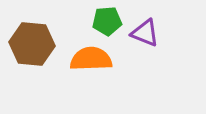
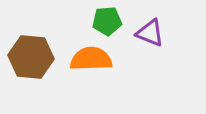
purple triangle: moved 5 px right
brown hexagon: moved 1 px left, 13 px down
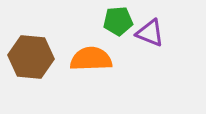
green pentagon: moved 11 px right
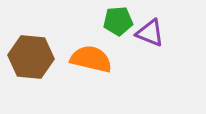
orange semicircle: rotated 15 degrees clockwise
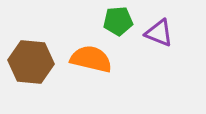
purple triangle: moved 9 px right
brown hexagon: moved 5 px down
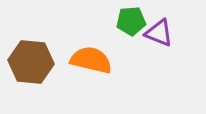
green pentagon: moved 13 px right
orange semicircle: moved 1 px down
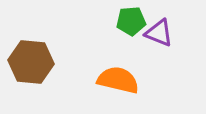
orange semicircle: moved 27 px right, 20 px down
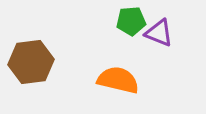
brown hexagon: rotated 12 degrees counterclockwise
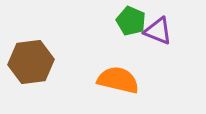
green pentagon: rotated 28 degrees clockwise
purple triangle: moved 1 px left, 2 px up
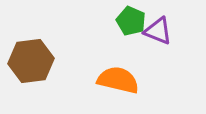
brown hexagon: moved 1 px up
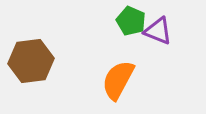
orange semicircle: rotated 75 degrees counterclockwise
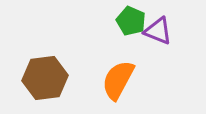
brown hexagon: moved 14 px right, 17 px down
